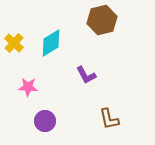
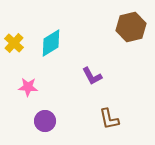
brown hexagon: moved 29 px right, 7 px down
purple L-shape: moved 6 px right, 1 px down
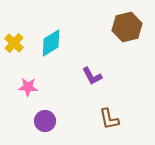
brown hexagon: moved 4 px left
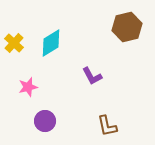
pink star: rotated 18 degrees counterclockwise
brown L-shape: moved 2 px left, 7 px down
